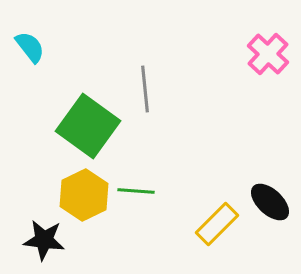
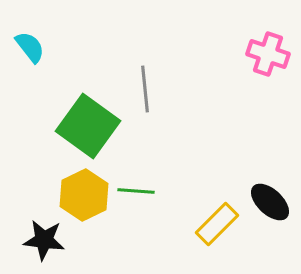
pink cross: rotated 24 degrees counterclockwise
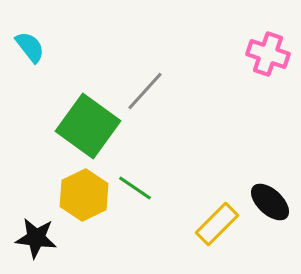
gray line: moved 2 px down; rotated 48 degrees clockwise
green line: moved 1 px left, 3 px up; rotated 30 degrees clockwise
black star: moved 8 px left, 2 px up
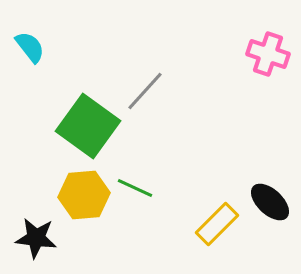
green line: rotated 9 degrees counterclockwise
yellow hexagon: rotated 21 degrees clockwise
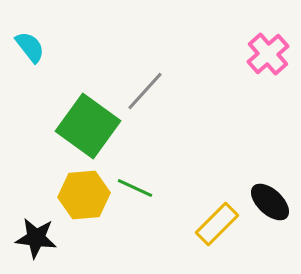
pink cross: rotated 30 degrees clockwise
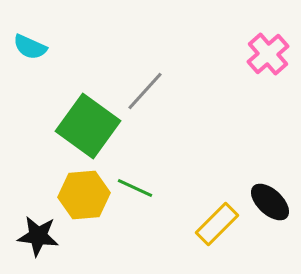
cyan semicircle: rotated 152 degrees clockwise
black star: moved 2 px right, 2 px up
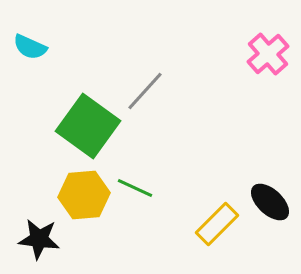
black star: moved 1 px right, 3 px down
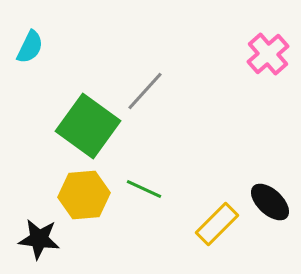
cyan semicircle: rotated 88 degrees counterclockwise
green line: moved 9 px right, 1 px down
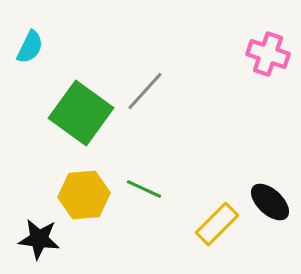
pink cross: rotated 30 degrees counterclockwise
green square: moved 7 px left, 13 px up
